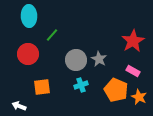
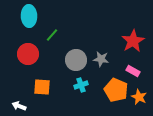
gray star: moved 2 px right; rotated 21 degrees counterclockwise
orange square: rotated 12 degrees clockwise
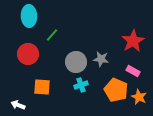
gray circle: moved 2 px down
white arrow: moved 1 px left, 1 px up
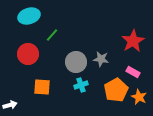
cyan ellipse: rotated 75 degrees clockwise
pink rectangle: moved 1 px down
orange pentagon: rotated 20 degrees clockwise
white arrow: moved 8 px left; rotated 144 degrees clockwise
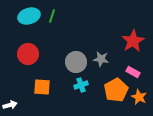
green line: moved 19 px up; rotated 24 degrees counterclockwise
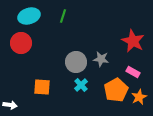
green line: moved 11 px right
red star: rotated 15 degrees counterclockwise
red circle: moved 7 px left, 11 px up
cyan cross: rotated 24 degrees counterclockwise
orange star: rotated 21 degrees clockwise
white arrow: rotated 24 degrees clockwise
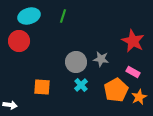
red circle: moved 2 px left, 2 px up
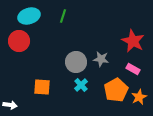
pink rectangle: moved 3 px up
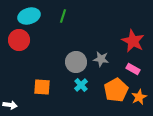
red circle: moved 1 px up
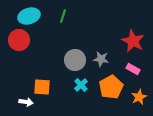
gray circle: moved 1 px left, 2 px up
orange pentagon: moved 5 px left, 3 px up
white arrow: moved 16 px right, 3 px up
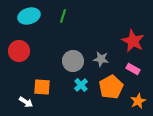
red circle: moved 11 px down
gray circle: moved 2 px left, 1 px down
orange star: moved 1 px left, 4 px down
white arrow: rotated 24 degrees clockwise
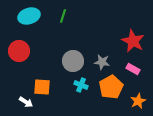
gray star: moved 1 px right, 3 px down
cyan cross: rotated 24 degrees counterclockwise
